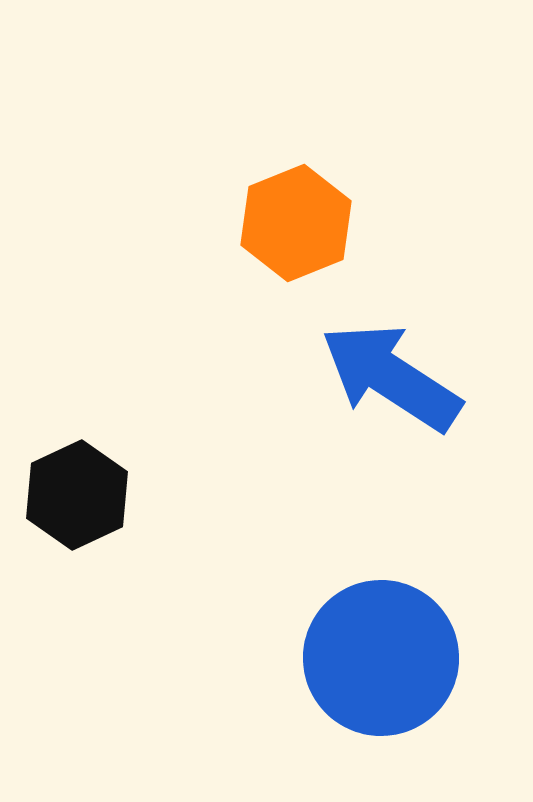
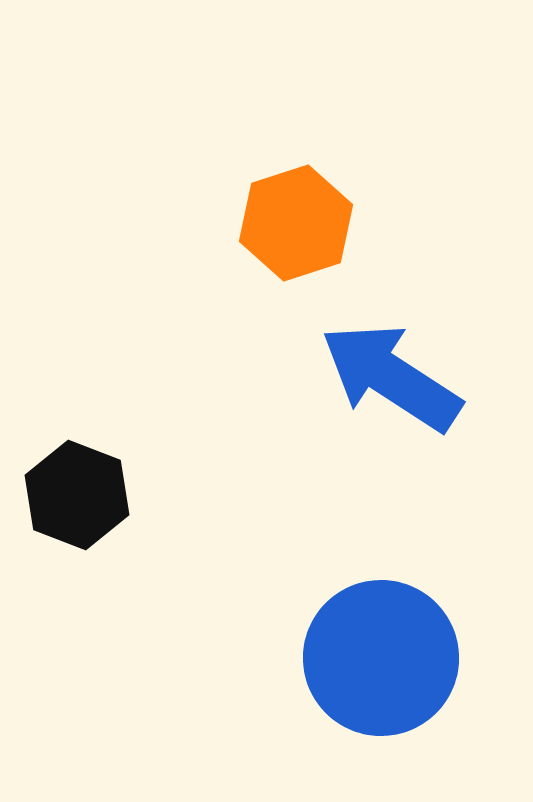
orange hexagon: rotated 4 degrees clockwise
black hexagon: rotated 14 degrees counterclockwise
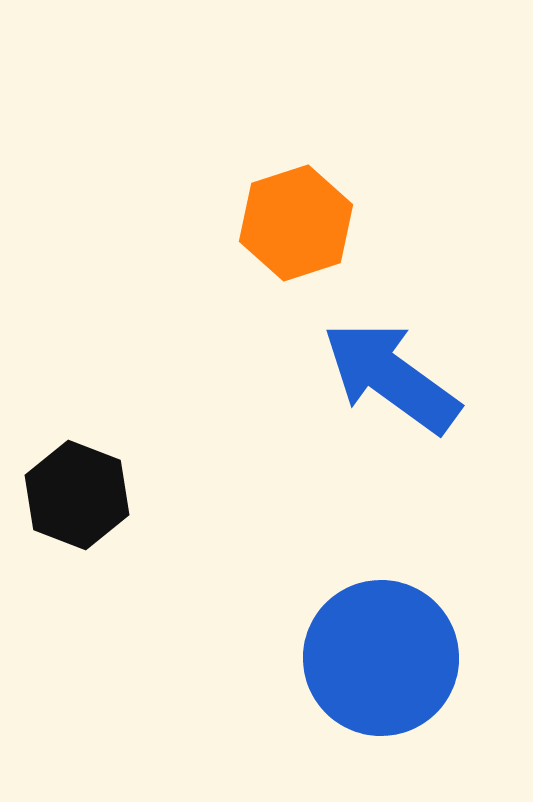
blue arrow: rotated 3 degrees clockwise
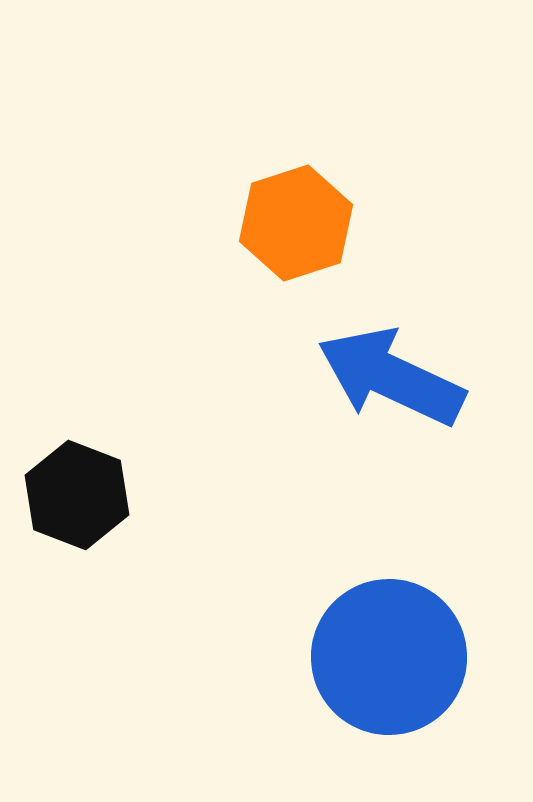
blue arrow: rotated 11 degrees counterclockwise
blue circle: moved 8 px right, 1 px up
